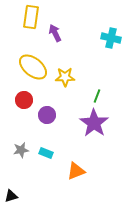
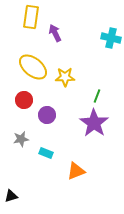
gray star: moved 11 px up
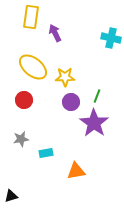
purple circle: moved 24 px right, 13 px up
cyan rectangle: rotated 32 degrees counterclockwise
orange triangle: rotated 12 degrees clockwise
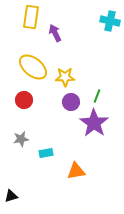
cyan cross: moved 1 px left, 17 px up
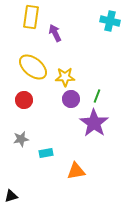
purple circle: moved 3 px up
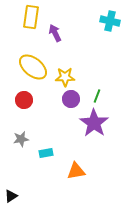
black triangle: rotated 16 degrees counterclockwise
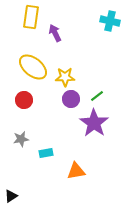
green line: rotated 32 degrees clockwise
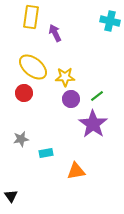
red circle: moved 7 px up
purple star: moved 1 px left, 1 px down
black triangle: rotated 32 degrees counterclockwise
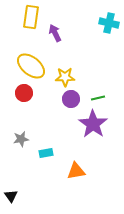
cyan cross: moved 1 px left, 2 px down
yellow ellipse: moved 2 px left, 1 px up
green line: moved 1 px right, 2 px down; rotated 24 degrees clockwise
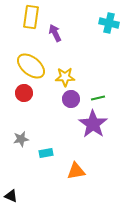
black triangle: rotated 32 degrees counterclockwise
